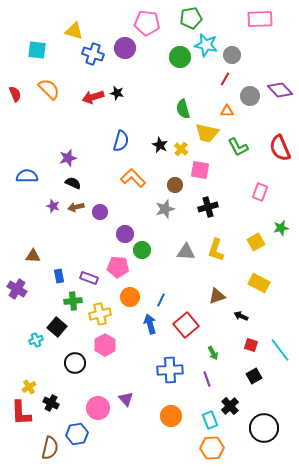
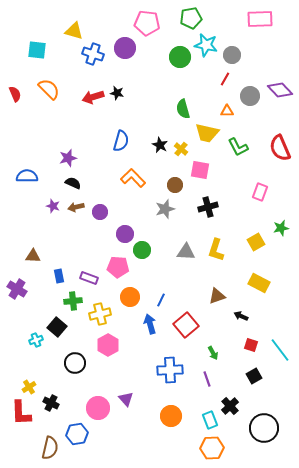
pink hexagon at (105, 345): moved 3 px right
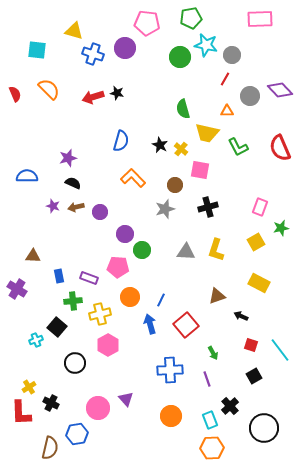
pink rectangle at (260, 192): moved 15 px down
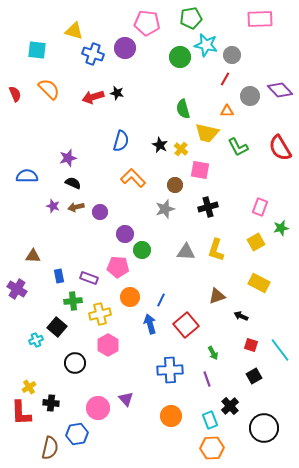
red semicircle at (280, 148): rotated 8 degrees counterclockwise
black cross at (51, 403): rotated 21 degrees counterclockwise
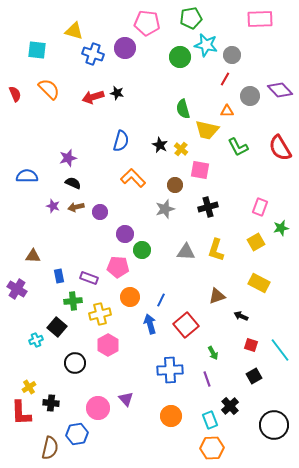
yellow trapezoid at (207, 133): moved 3 px up
black circle at (264, 428): moved 10 px right, 3 px up
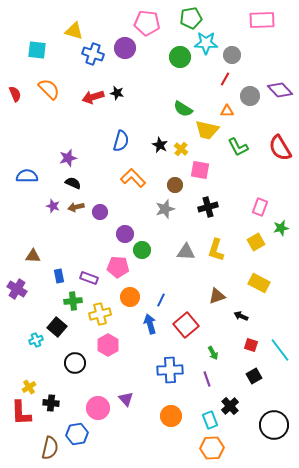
pink rectangle at (260, 19): moved 2 px right, 1 px down
cyan star at (206, 45): moved 2 px up; rotated 10 degrees counterclockwise
green semicircle at (183, 109): rotated 42 degrees counterclockwise
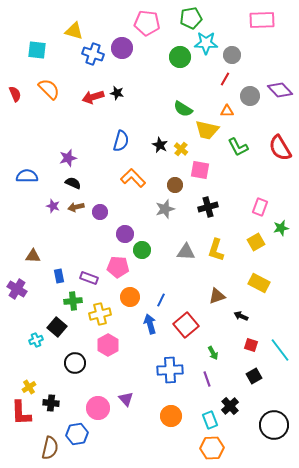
purple circle at (125, 48): moved 3 px left
